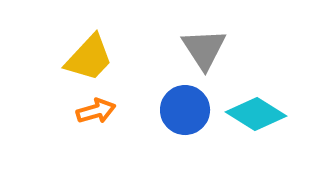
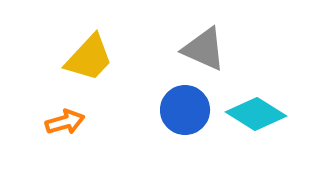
gray triangle: rotated 33 degrees counterclockwise
orange arrow: moved 31 px left, 11 px down
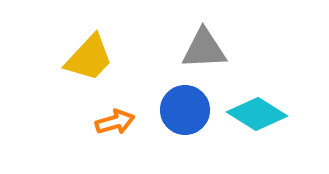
gray triangle: rotated 27 degrees counterclockwise
cyan diamond: moved 1 px right
orange arrow: moved 50 px right
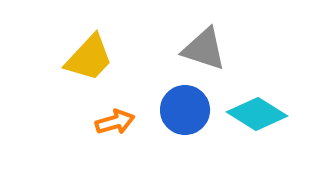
gray triangle: rotated 21 degrees clockwise
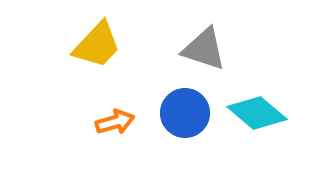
yellow trapezoid: moved 8 px right, 13 px up
blue circle: moved 3 px down
cyan diamond: moved 1 px up; rotated 8 degrees clockwise
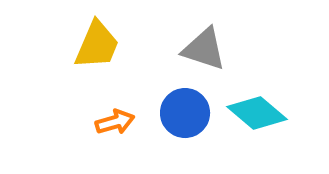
yellow trapezoid: rotated 20 degrees counterclockwise
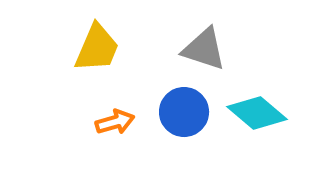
yellow trapezoid: moved 3 px down
blue circle: moved 1 px left, 1 px up
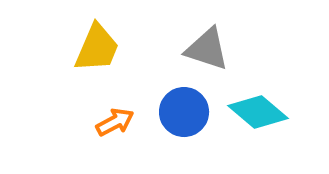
gray triangle: moved 3 px right
cyan diamond: moved 1 px right, 1 px up
orange arrow: rotated 12 degrees counterclockwise
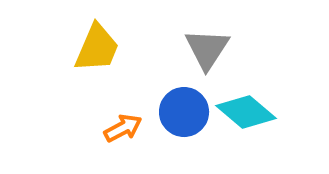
gray triangle: rotated 45 degrees clockwise
cyan diamond: moved 12 px left
orange arrow: moved 8 px right, 6 px down
